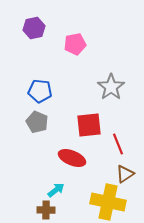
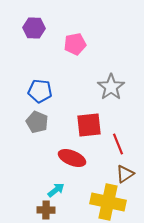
purple hexagon: rotated 15 degrees clockwise
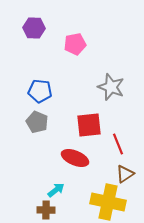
gray star: rotated 16 degrees counterclockwise
red ellipse: moved 3 px right
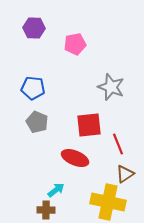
blue pentagon: moved 7 px left, 3 px up
